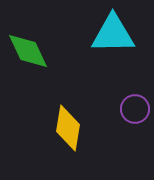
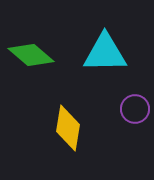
cyan triangle: moved 8 px left, 19 px down
green diamond: moved 3 px right, 4 px down; rotated 24 degrees counterclockwise
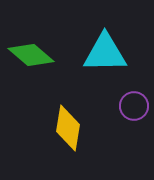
purple circle: moved 1 px left, 3 px up
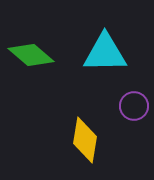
yellow diamond: moved 17 px right, 12 px down
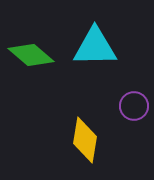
cyan triangle: moved 10 px left, 6 px up
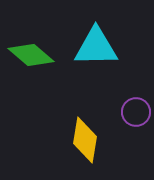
cyan triangle: moved 1 px right
purple circle: moved 2 px right, 6 px down
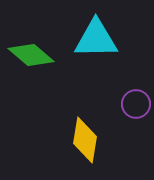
cyan triangle: moved 8 px up
purple circle: moved 8 px up
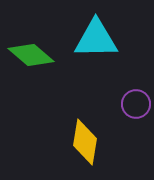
yellow diamond: moved 2 px down
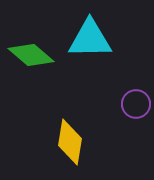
cyan triangle: moved 6 px left
yellow diamond: moved 15 px left
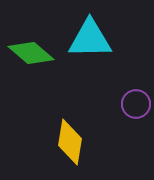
green diamond: moved 2 px up
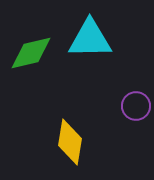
green diamond: rotated 54 degrees counterclockwise
purple circle: moved 2 px down
